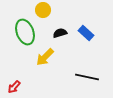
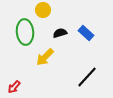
green ellipse: rotated 15 degrees clockwise
black line: rotated 60 degrees counterclockwise
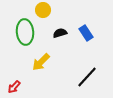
blue rectangle: rotated 14 degrees clockwise
yellow arrow: moved 4 px left, 5 px down
